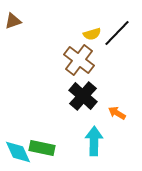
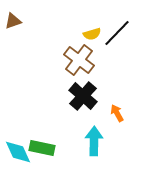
orange arrow: rotated 30 degrees clockwise
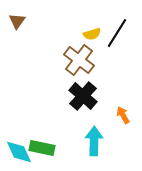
brown triangle: moved 4 px right; rotated 36 degrees counterclockwise
black line: rotated 12 degrees counterclockwise
orange arrow: moved 6 px right, 2 px down
cyan diamond: moved 1 px right
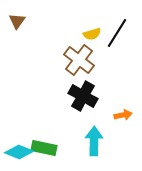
black cross: rotated 12 degrees counterclockwise
orange arrow: rotated 108 degrees clockwise
green rectangle: moved 2 px right
cyan diamond: rotated 44 degrees counterclockwise
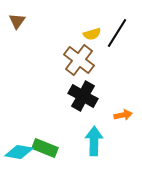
green rectangle: moved 1 px right; rotated 10 degrees clockwise
cyan diamond: rotated 12 degrees counterclockwise
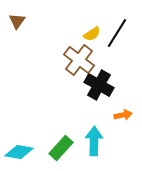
yellow semicircle: rotated 18 degrees counterclockwise
black cross: moved 16 px right, 11 px up
green rectangle: moved 16 px right; rotated 70 degrees counterclockwise
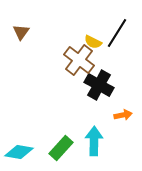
brown triangle: moved 4 px right, 11 px down
yellow semicircle: moved 1 px right, 8 px down; rotated 60 degrees clockwise
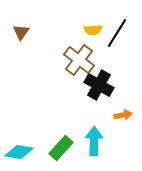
yellow semicircle: moved 12 px up; rotated 30 degrees counterclockwise
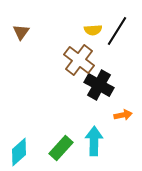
black line: moved 2 px up
cyan diamond: rotated 52 degrees counterclockwise
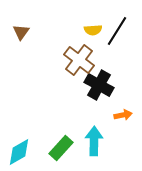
cyan diamond: rotated 12 degrees clockwise
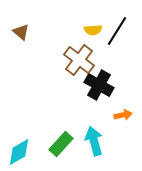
brown triangle: rotated 24 degrees counterclockwise
cyan arrow: rotated 16 degrees counterclockwise
green rectangle: moved 4 px up
